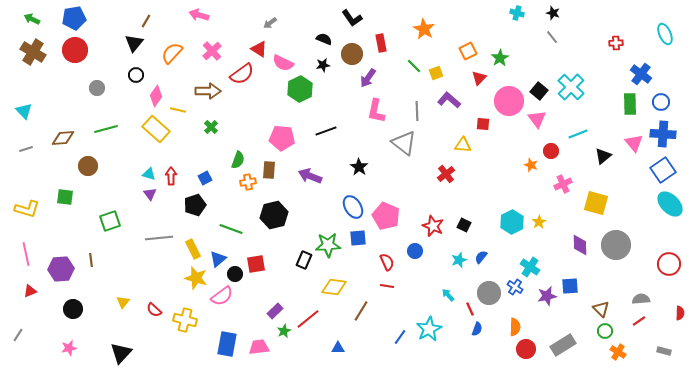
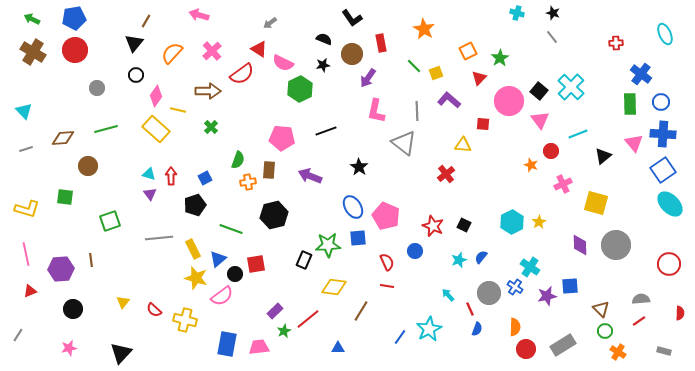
pink triangle at (537, 119): moved 3 px right, 1 px down
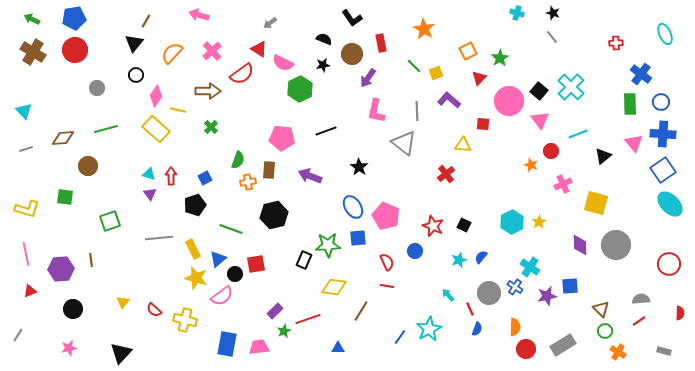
red line at (308, 319): rotated 20 degrees clockwise
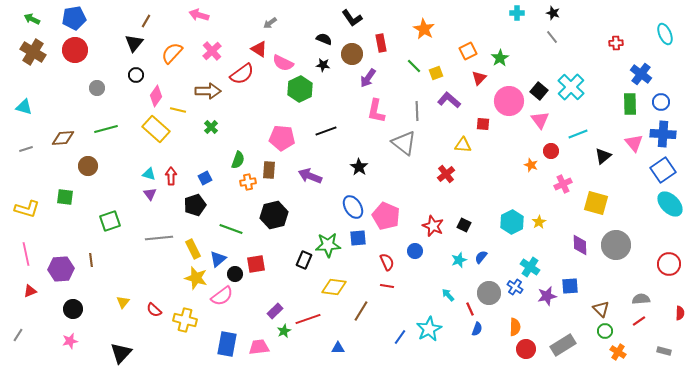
cyan cross at (517, 13): rotated 16 degrees counterclockwise
black star at (323, 65): rotated 16 degrees clockwise
cyan triangle at (24, 111): moved 4 px up; rotated 30 degrees counterclockwise
pink star at (69, 348): moved 1 px right, 7 px up
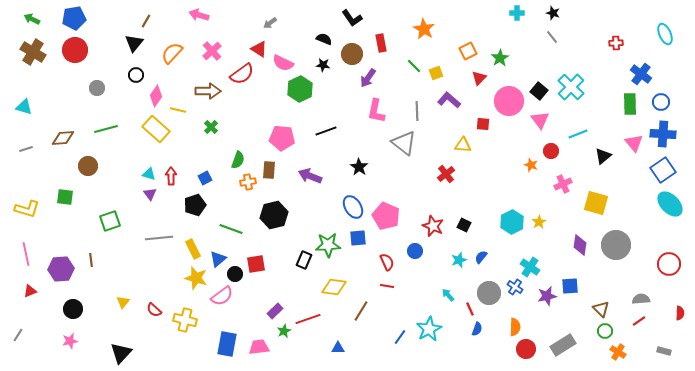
purple diamond at (580, 245): rotated 10 degrees clockwise
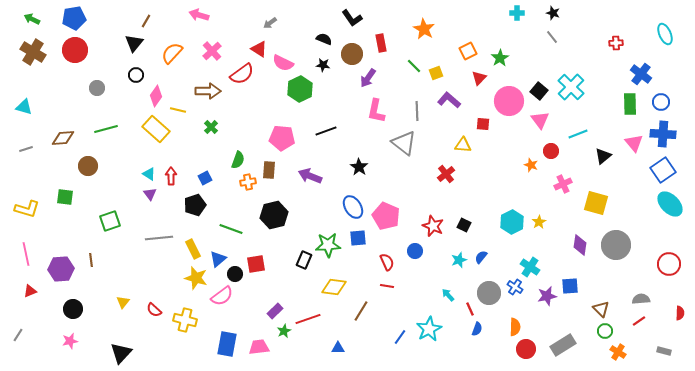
cyan triangle at (149, 174): rotated 16 degrees clockwise
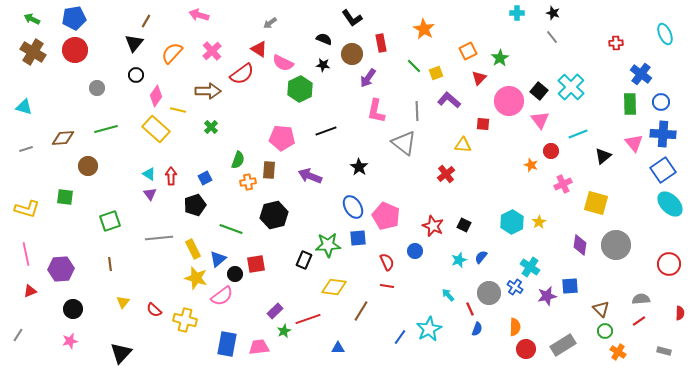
brown line at (91, 260): moved 19 px right, 4 px down
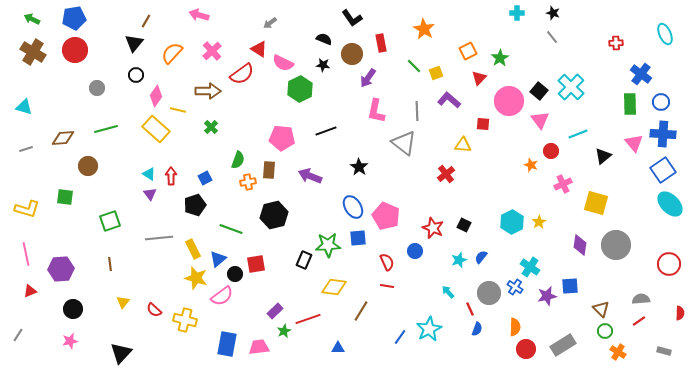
red star at (433, 226): moved 2 px down
cyan arrow at (448, 295): moved 3 px up
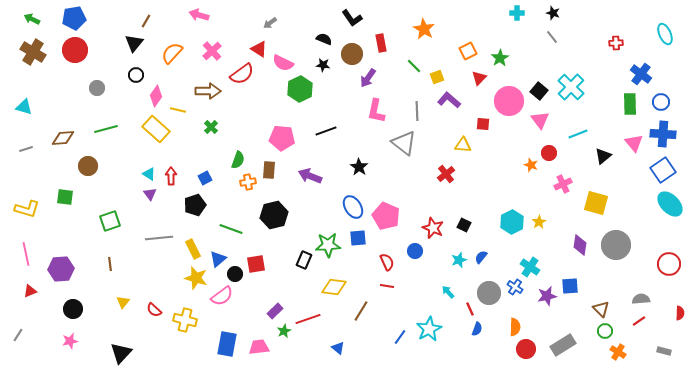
yellow square at (436, 73): moved 1 px right, 4 px down
red circle at (551, 151): moved 2 px left, 2 px down
blue triangle at (338, 348): rotated 40 degrees clockwise
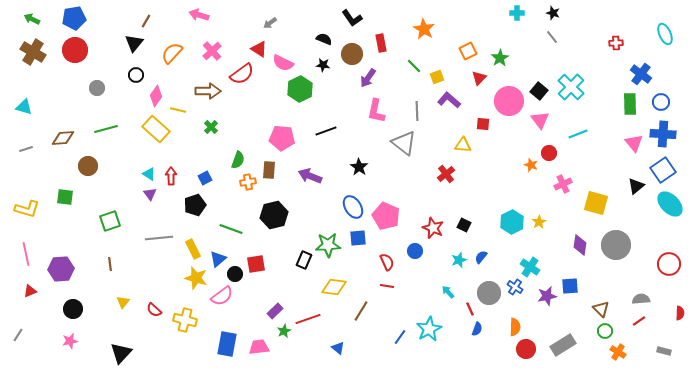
black triangle at (603, 156): moved 33 px right, 30 px down
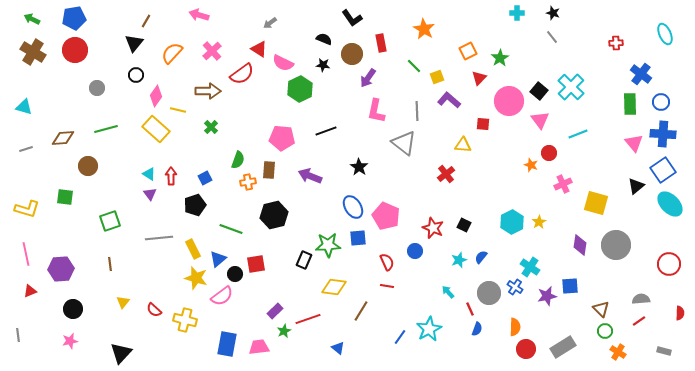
gray line at (18, 335): rotated 40 degrees counterclockwise
gray rectangle at (563, 345): moved 2 px down
